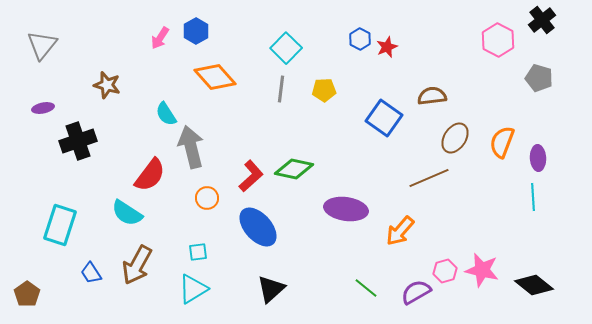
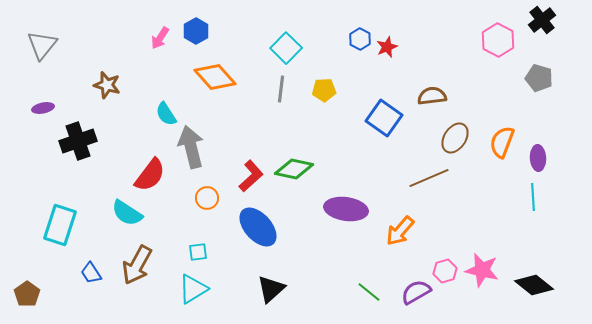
green line at (366, 288): moved 3 px right, 4 px down
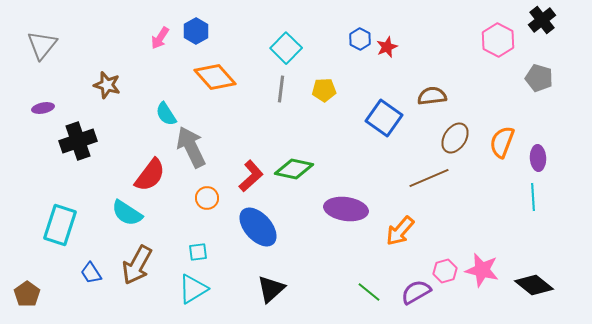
gray arrow at (191, 147): rotated 12 degrees counterclockwise
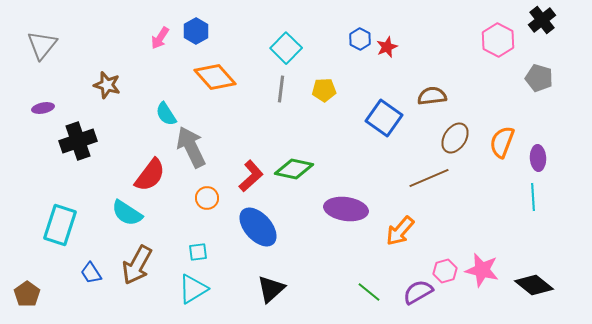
purple semicircle at (416, 292): moved 2 px right
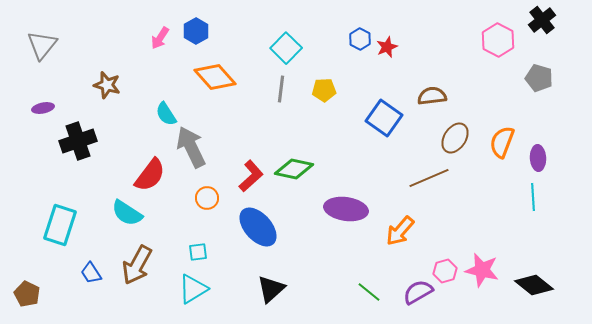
brown pentagon at (27, 294): rotated 10 degrees counterclockwise
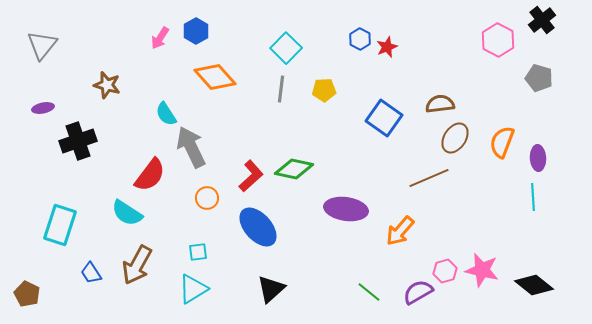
brown semicircle at (432, 96): moved 8 px right, 8 px down
